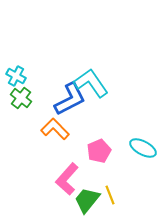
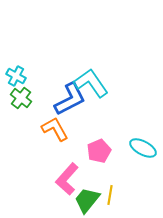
orange L-shape: rotated 16 degrees clockwise
yellow line: rotated 30 degrees clockwise
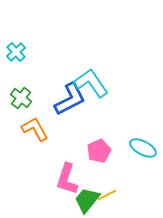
cyan cross: moved 24 px up; rotated 18 degrees clockwise
orange L-shape: moved 20 px left
pink L-shape: rotated 24 degrees counterclockwise
yellow line: moved 3 px left; rotated 54 degrees clockwise
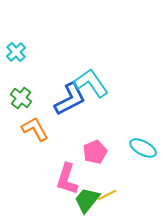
pink pentagon: moved 4 px left, 1 px down
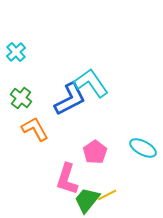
pink pentagon: rotated 10 degrees counterclockwise
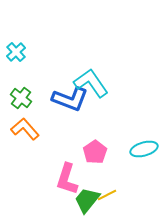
blue L-shape: rotated 48 degrees clockwise
orange L-shape: moved 10 px left; rotated 12 degrees counterclockwise
cyan ellipse: moved 1 px right, 1 px down; rotated 44 degrees counterclockwise
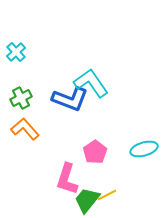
green cross: rotated 25 degrees clockwise
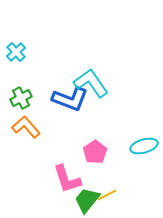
orange L-shape: moved 1 px right, 2 px up
cyan ellipse: moved 3 px up
pink L-shape: rotated 36 degrees counterclockwise
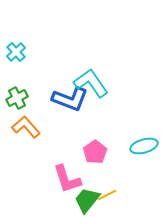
green cross: moved 4 px left
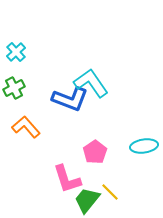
green cross: moved 3 px left, 10 px up
cyan ellipse: rotated 8 degrees clockwise
yellow line: moved 3 px right, 3 px up; rotated 72 degrees clockwise
